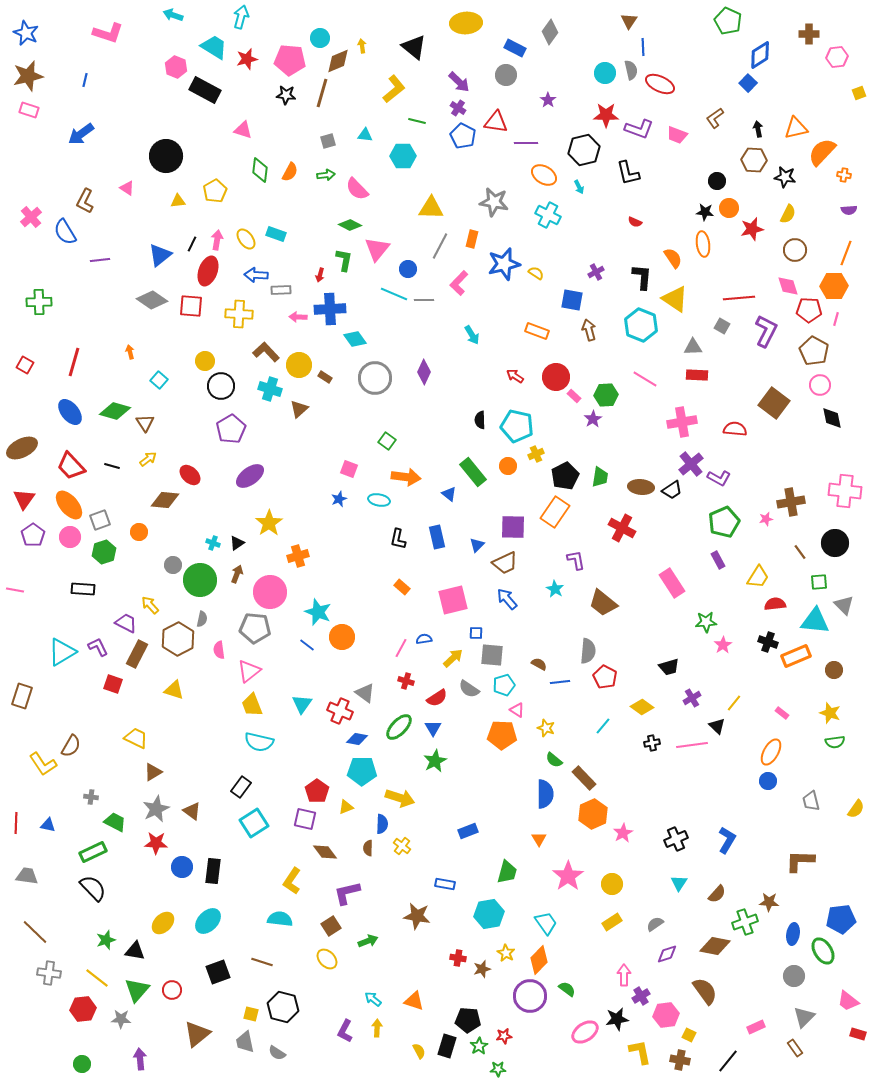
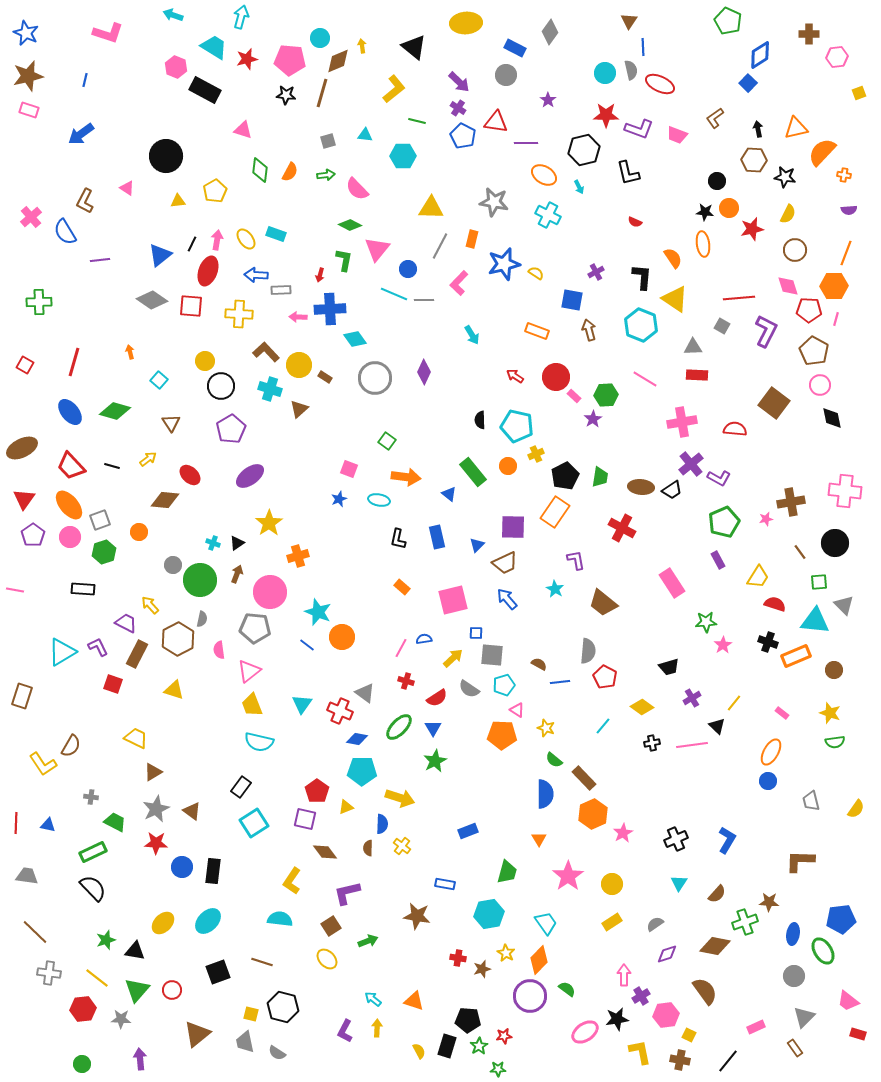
brown triangle at (145, 423): moved 26 px right
red semicircle at (775, 604): rotated 25 degrees clockwise
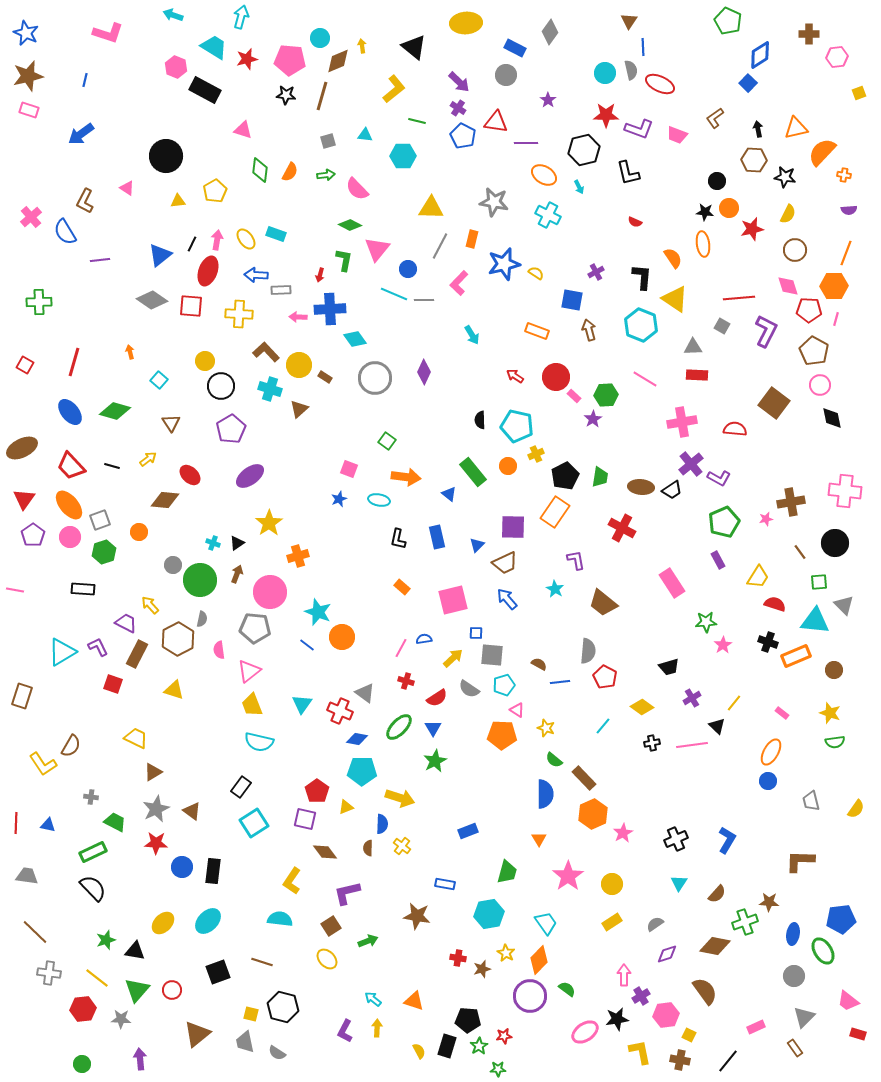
brown line at (322, 93): moved 3 px down
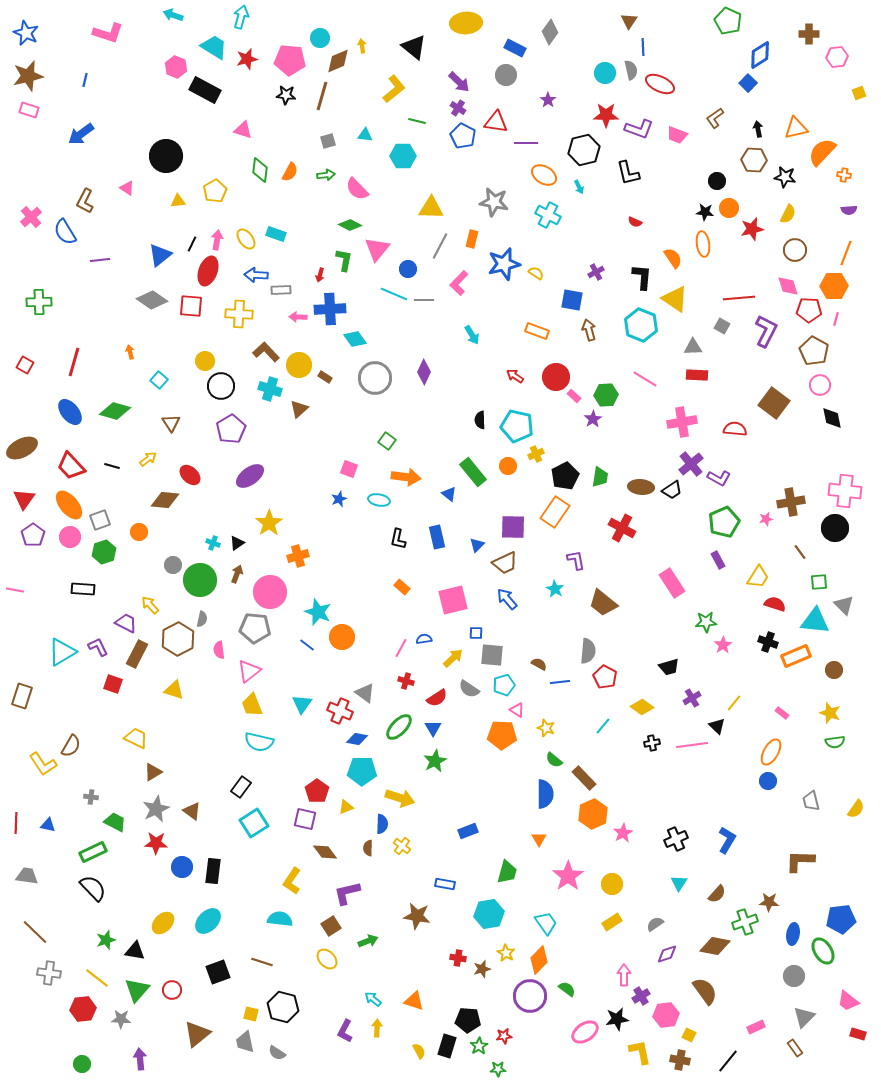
black circle at (835, 543): moved 15 px up
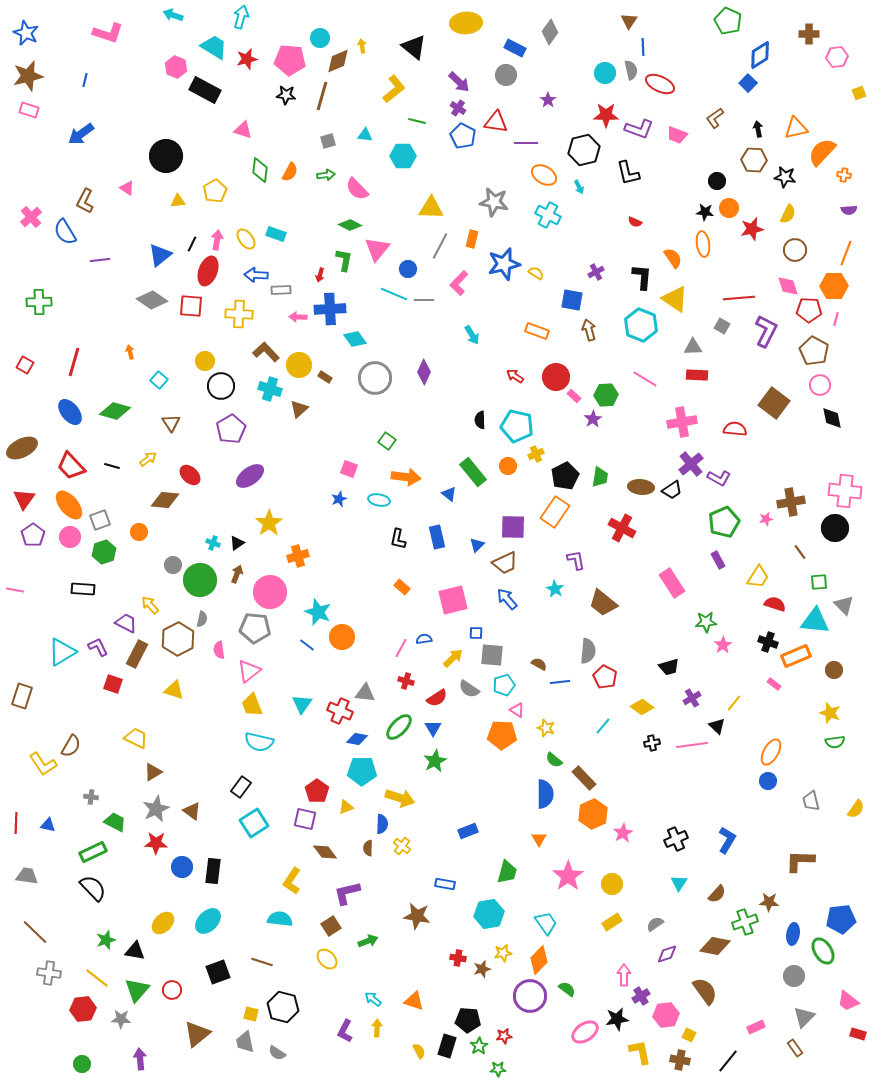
gray triangle at (365, 693): rotated 30 degrees counterclockwise
pink rectangle at (782, 713): moved 8 px left, 29 px up
yellow star at (506, 953): moved 3 px left; rotated 30 degrees clockwise
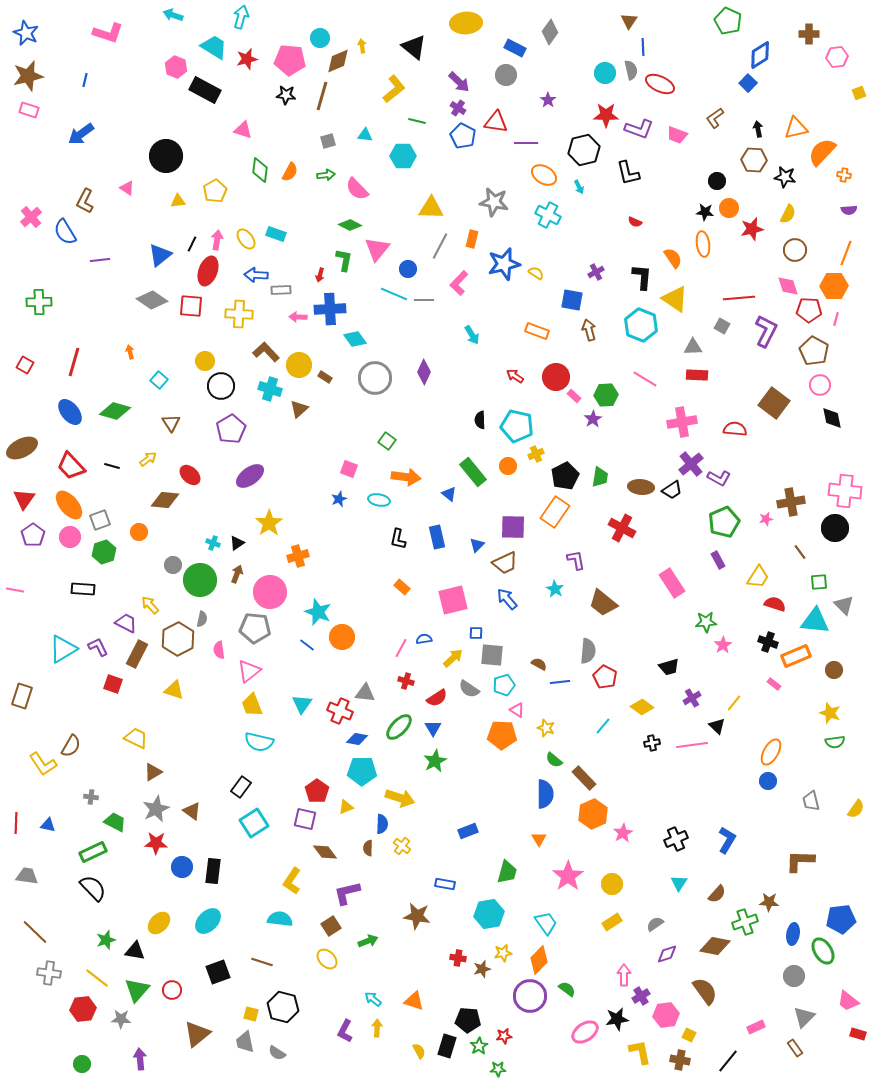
cyan triangle at (62, 652): moved 1 px right, 3 px up
yellow ellipse at (163, 923): moved 4 px left
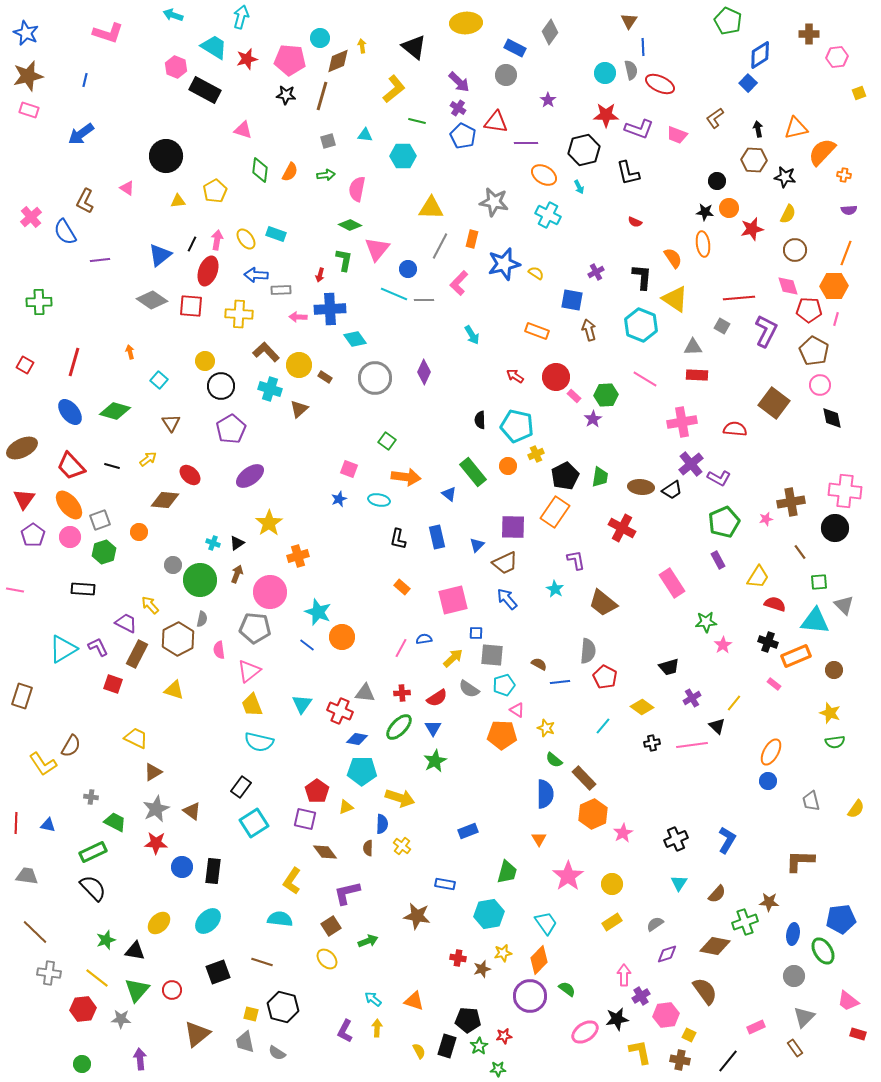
pink semicircle at (357, 189): rotated 55 degrees clockwise
red cross at (406, 681): moved 4 px left, 12 px down; rotated 21 degrees counterclockwise
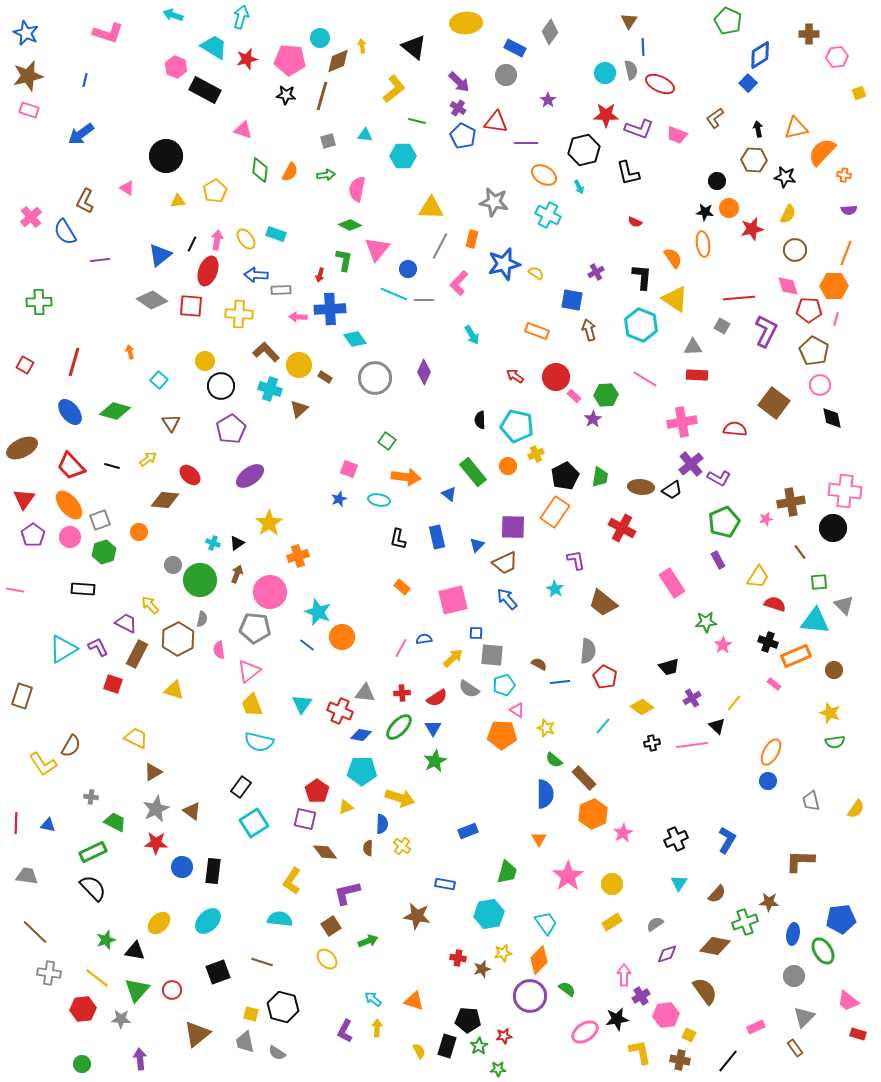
black circle at (835, 528): moved 2 px left
blue diamond at (357, 739): moved 4 px right, 4 px up
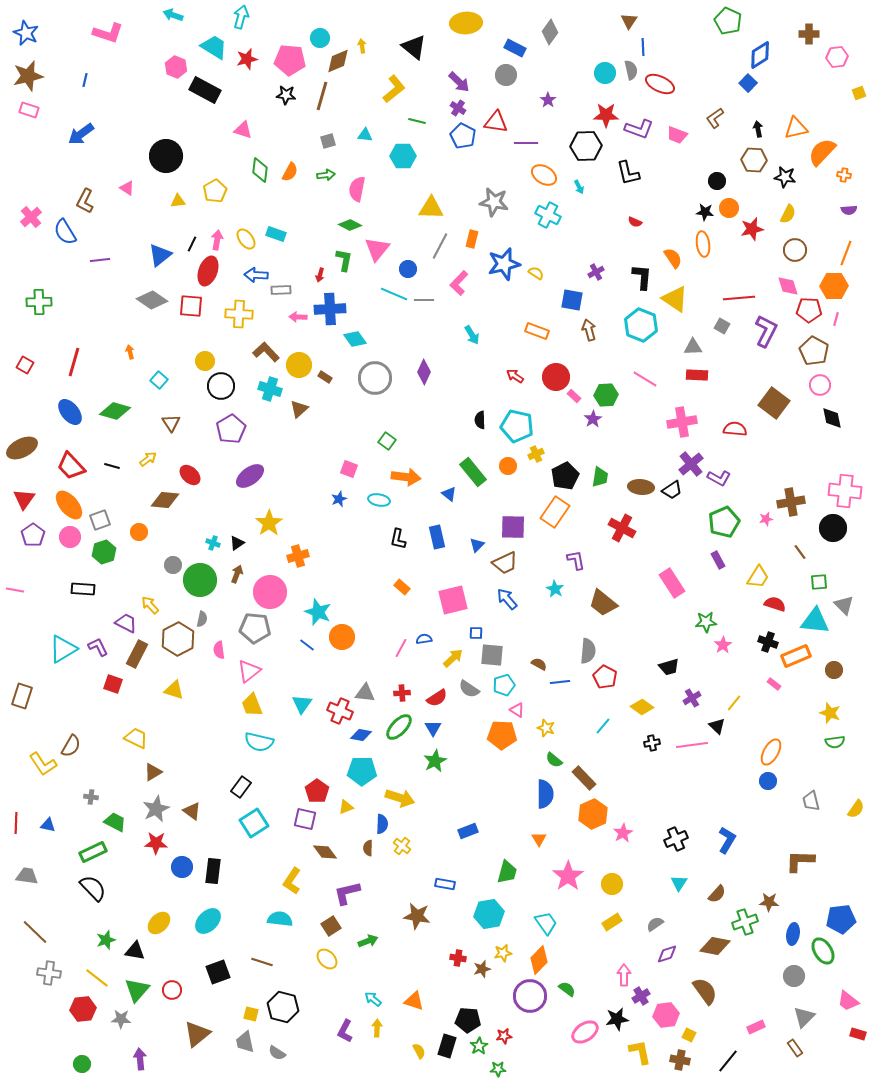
black hexagon at (584, 150): moved 2 px right, 4 px up; rotated 12 degrees clockwise
